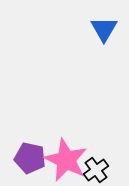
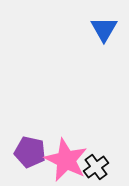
purple pentagon: moved 6 px up
black cross: moved 3 px up
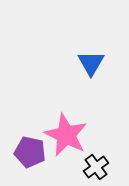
blue triangle: moved 13 px left, 34 px down
pink star: moved 25 px up
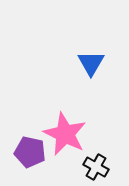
pink star: moved 1 px left, 1 px up
black cross: rotated 25 degrees counterclockwise
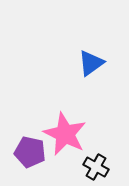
blue triangle: rotated 24 degrees clockwise
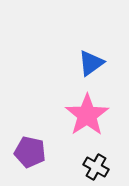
pink star: moved 22 px right, 19 px up; rotated 12 degrees clockwise
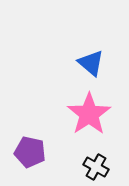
blue triangle: rotated 44 degrees counterclockwise
pink star: moved 2 px right, 1 px up
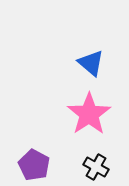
purple pentagon: moved 4 px right, 13 px down; rotated 16 degrees clockwise
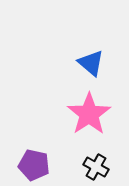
purple pentagon: rotated 16 degrees counterclockwise
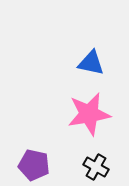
blue triangle: rotated 28 degrees counterclockwise
pink star: rotated 24 degrees clockwise
